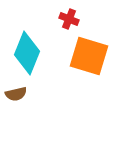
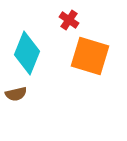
red cross: moved 1 px down; rotated 12 degrees clockwise
orange square: moved 1 px right
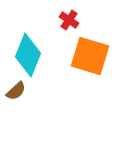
cyan diamond: moved 1 px right, 2 px down
brown semicircle: moved 3 px up; rotated 30 degrees counterclockwise
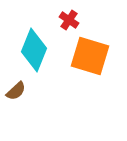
cyan diamond: moved 6 px right, 5 px up
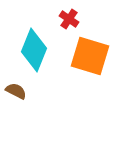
red cross: moved 1 px up
brown semicircle: rotated 110 degrees counterclockwise
